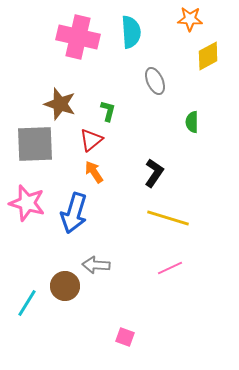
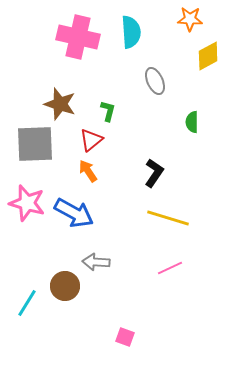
orange arrow: moved 6 px left, 1 px up
blue arrow: rotated 78 degrees counterclockwise
gray arrow: moved 3 px up
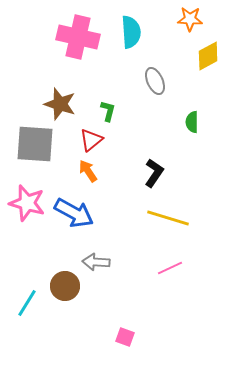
gray square: rotated 6 degrees clockwise
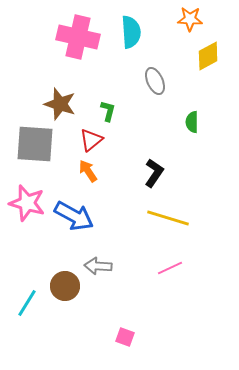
blue arrow: moved 3 px down
gray arrow: moved 2 px right, 4 px down
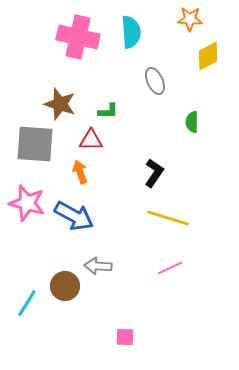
green L-shape: rotated 75 degrees clockwise
red triangle: rotated 40 degrees clockwise
orange arrow: moved 8 px left, 1 px down; rotated 15 degrees clockwise
pink square: rotated 18 degrees counterclockwise
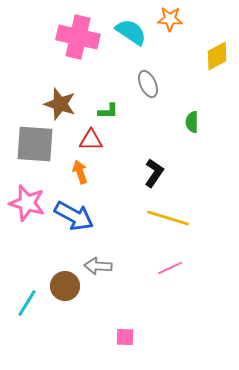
orange star: moved 20 px left
cyan semicircle: rotated 52 degrees counterclockwise
yellow diamond: moved 9 px right
gray ellipse: moved 7 px left, 3 px down
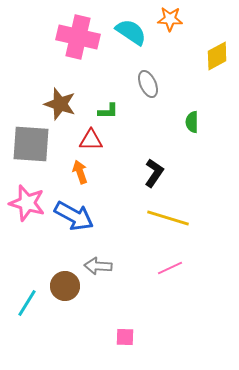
gray square: moved 4 px left
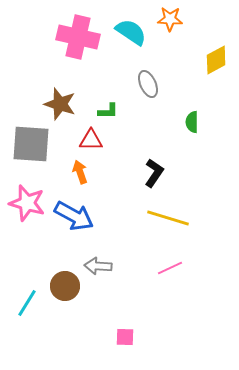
yellow diamond: moved 1 px left, 4 px down
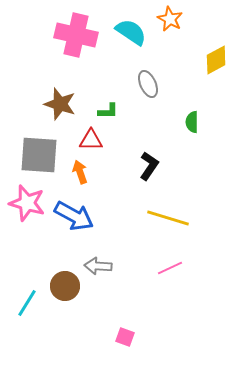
orange star: rotated 25 degrees clockwise
pink cross: moved 2 px left, 2 px up
gray square: moved 8 px right, 11 px down
black L-shape: moved 5 px left, 7 px up
pink square: rotated 18 degrees clockwise
